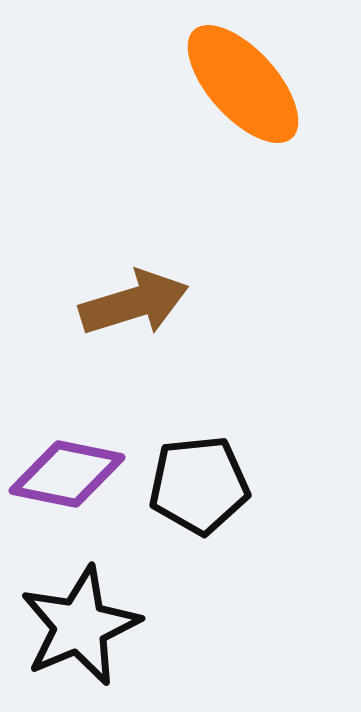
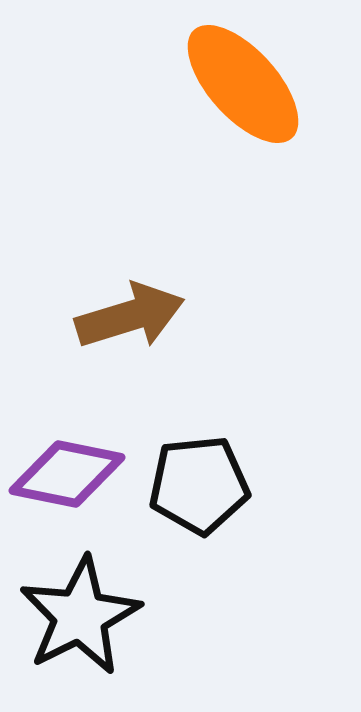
brown arrow: moved 4 px left, 13 px down
black star: moved 10 px up; rotated 4 degrees counterclockwise
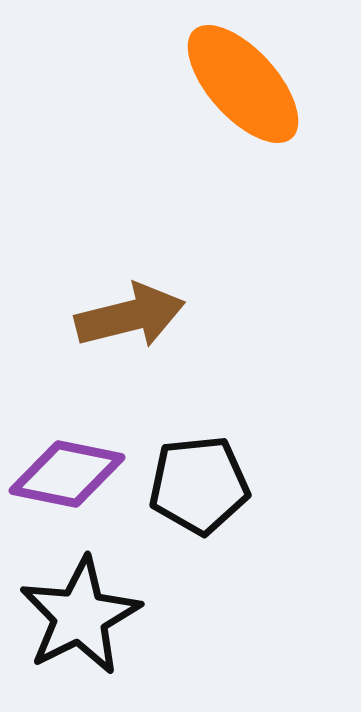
brown arrow: rotated 3 degrees clockwise
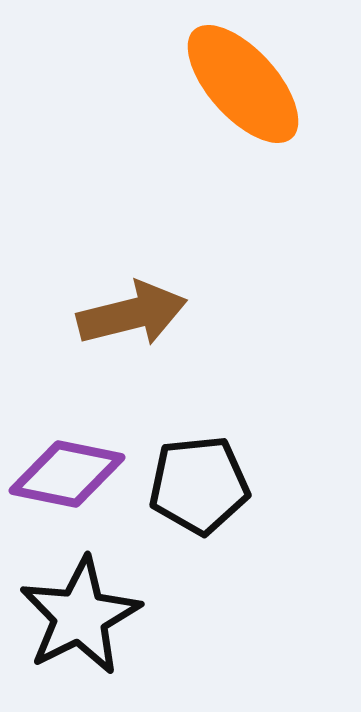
brown arrow: moved 2 px right, 2 px up
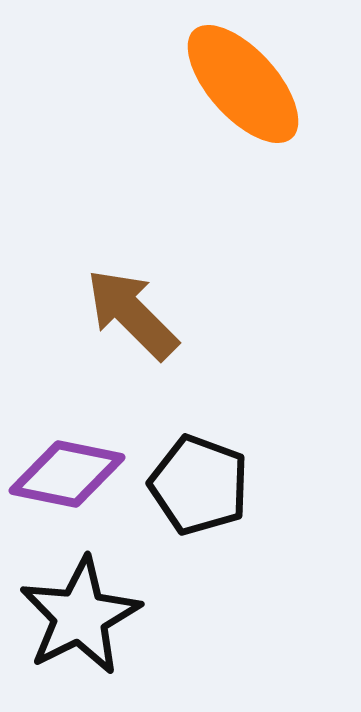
brown arrow: rotated 121 degrees counterclockwise
black pentagon: rotated 26 degrees clockwise
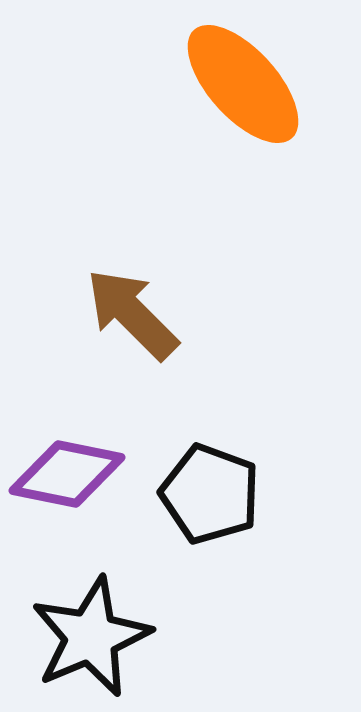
black pentagon: moved 11 px right, 9 px down
black star: moved 11 px right, 21 px down; rotated 4 degrees clockwise
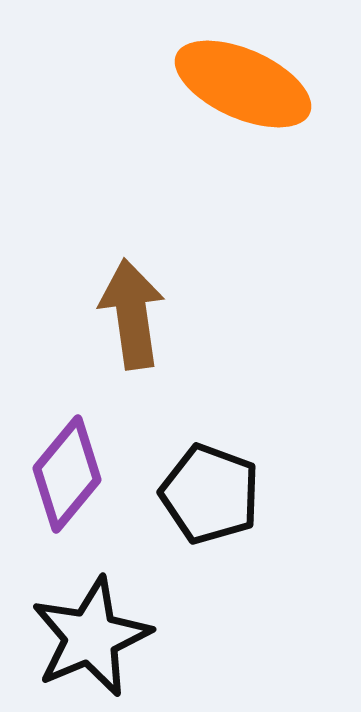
orange ellipse: rotated 24 degrees counterclockwise
brown arrow: rotated 37 degrees clockwise
purple diamond: rotated 62 degrees counterclockwise
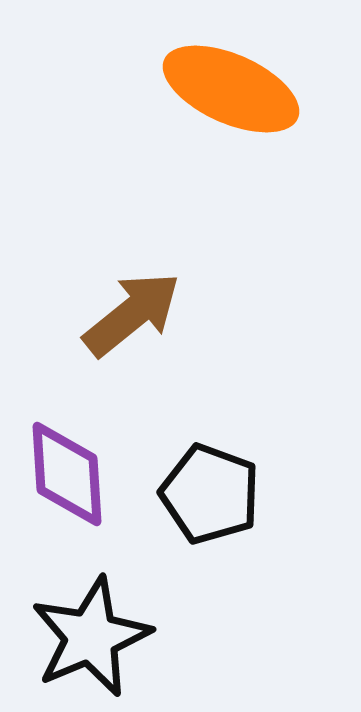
orange ellipse: moved 12 px left, 5 px down
brown arrow: rotated 59 degrees clockwise
purple diamond: rotated 43 degrees counterclockwise
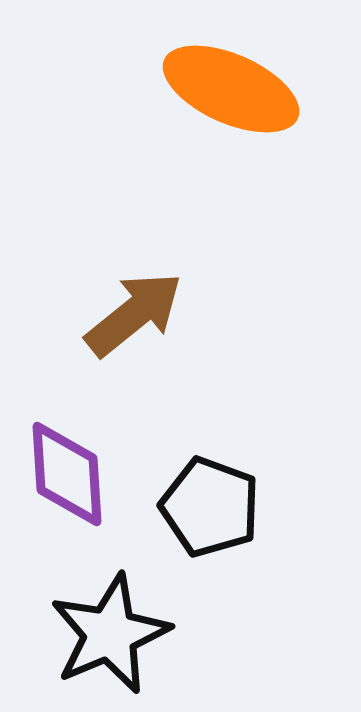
brown arrow: moved 2 px right
black pentagon: moved 13 px down
black star: moved 19 px right, 3 px up
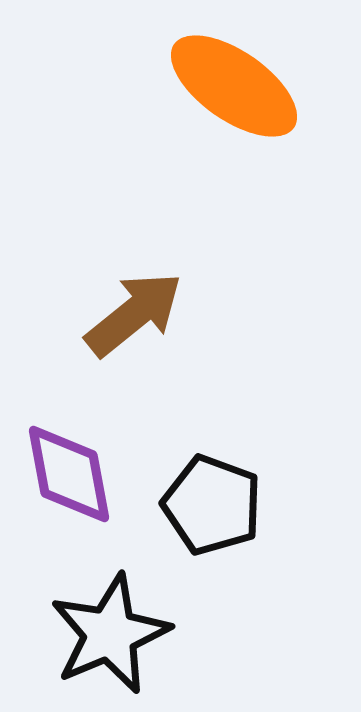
orange ellipse: moved 3 px right, 3 px up; rotated 11 degrees clockwise
purple diamond: moved 2 px right; rotated 7 degrees counterclockwise
black pentagon: moved 2 px right, 2 px up
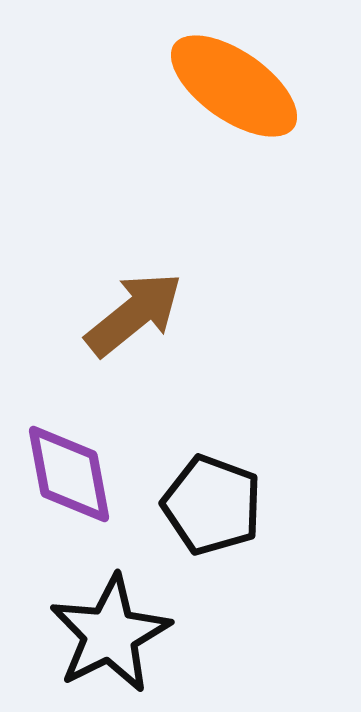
black star: rotated 4 degrees counterclockwise
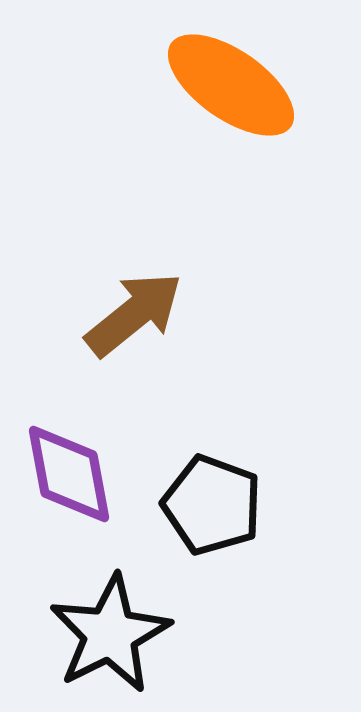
orange ellipse: moved 3 px left, 1 px up
